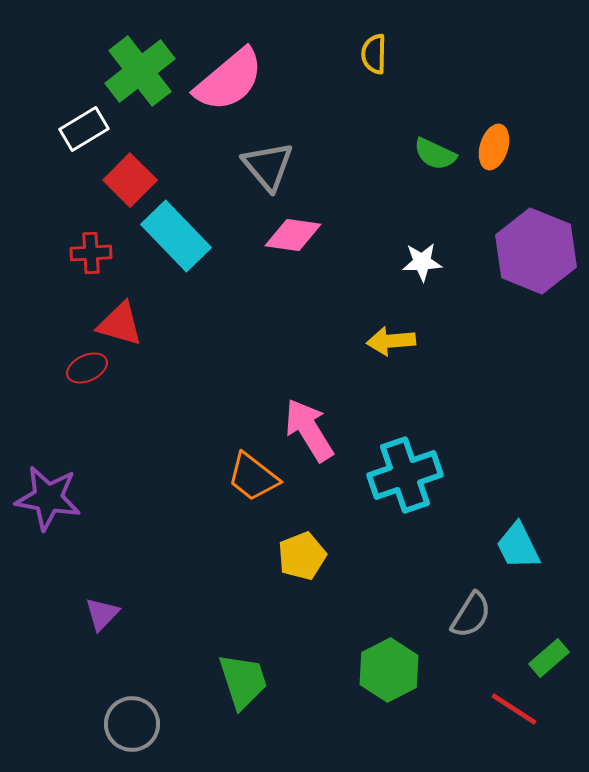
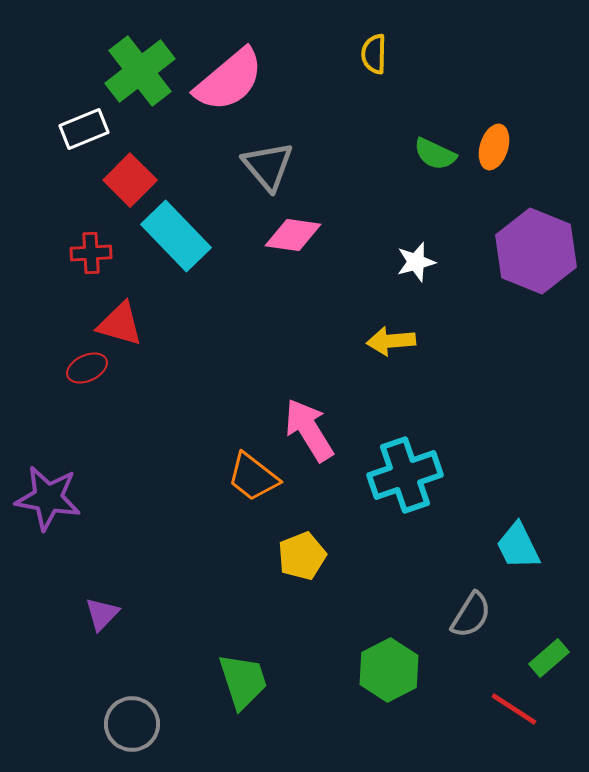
white rectangle: rotated 9 degrees clockwise
white star: moved 6 px left; rotated 12 degrees counterclockwise
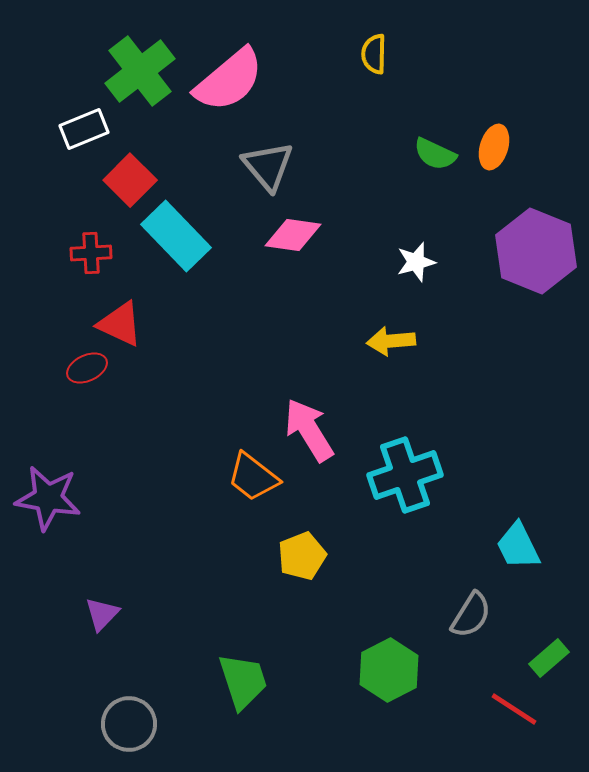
red triangle: rotated 9 degrees clockwise
gray circle: moved 3 px left
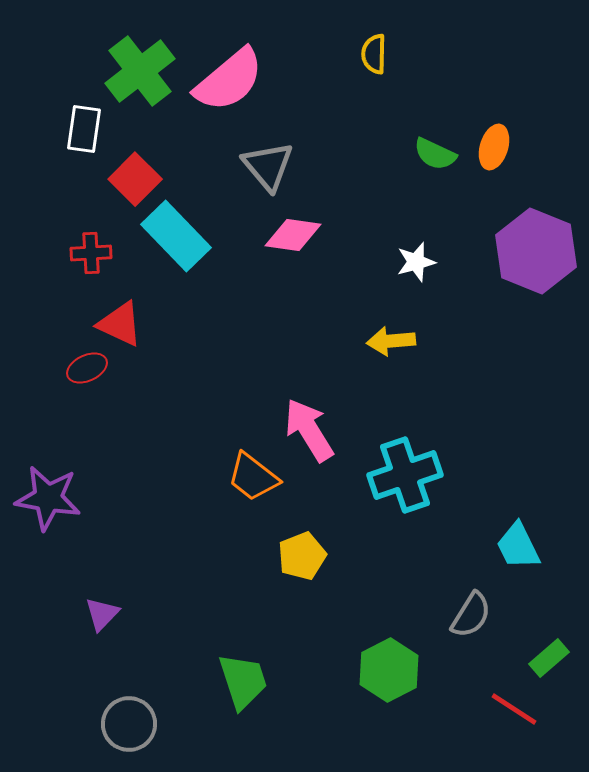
white rectangle: rotated 60 degrees counterclockwise
red square: moved 5 px right, 1 px up
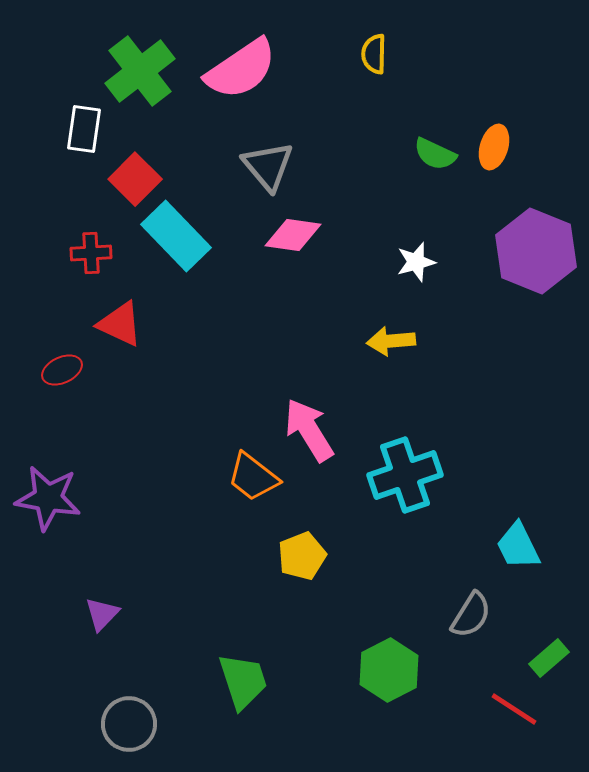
pink semicircle: moved 12 px right, 11 px up; rotated 6 degrees clockwise
red ellipse: moved 25 px left, 2 px down
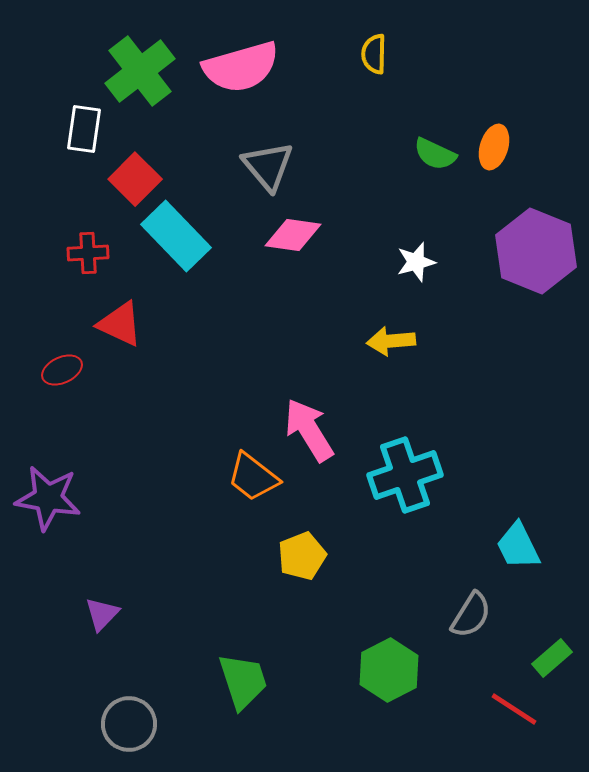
pink semicircle: moved 2 px up; rotated 18 degrees clockwise
red cross: moved 3 px left
green rectangle: moved 3 px right
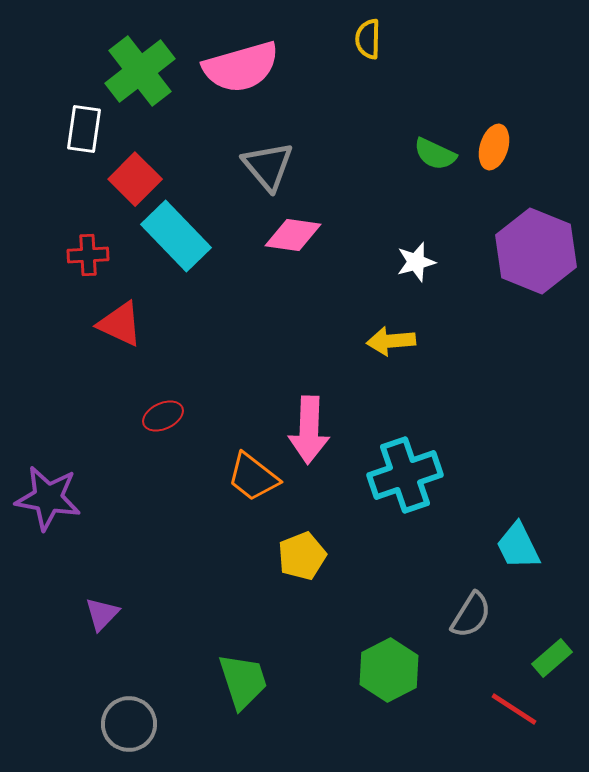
yellow semicircle: moved 6 px left, 15 px up
red cross: moved 2 px down
red ellipse: moved 101 px right, 46 px down
pink arrow: rotated 146 degrees counterclockwise
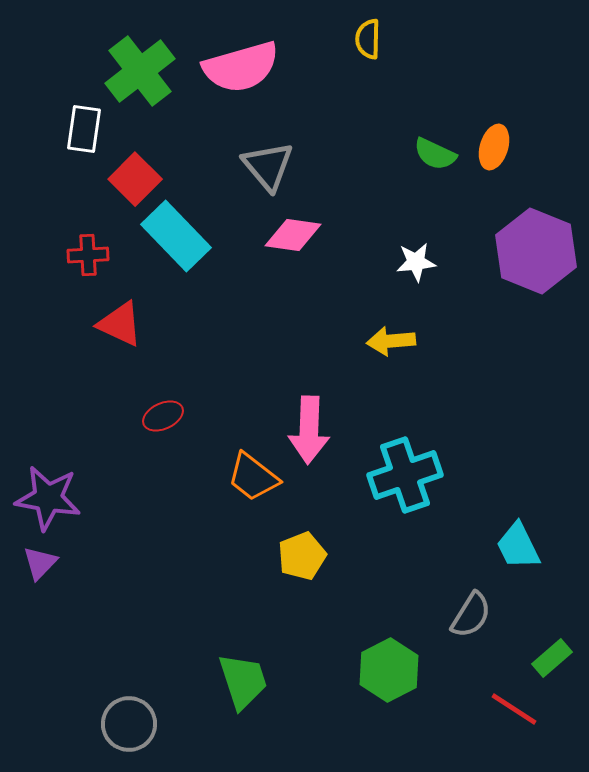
white star: rotated 9 degrees clockwise
purple triangle: moved 62 px left, 51 px up
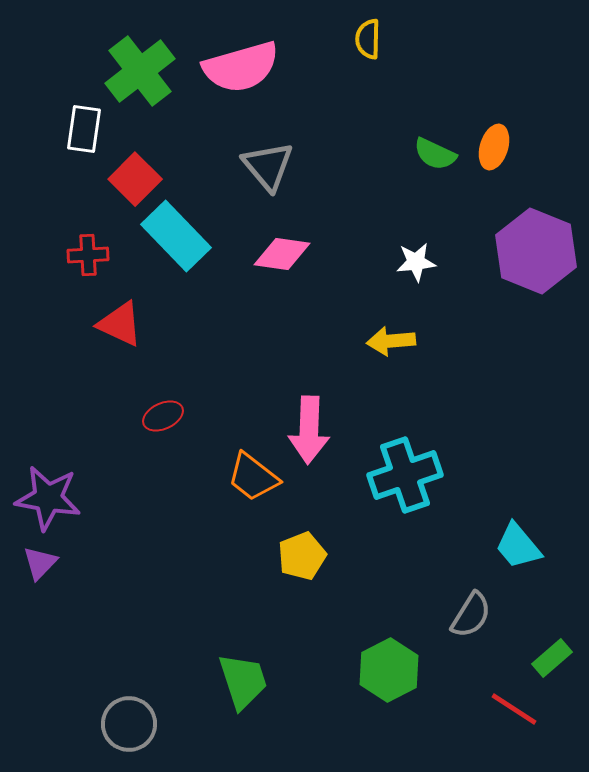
pink diamond: moved 11 px left, 19 px down
cyan trapezoid: rotated 14 degrees counterclockwise
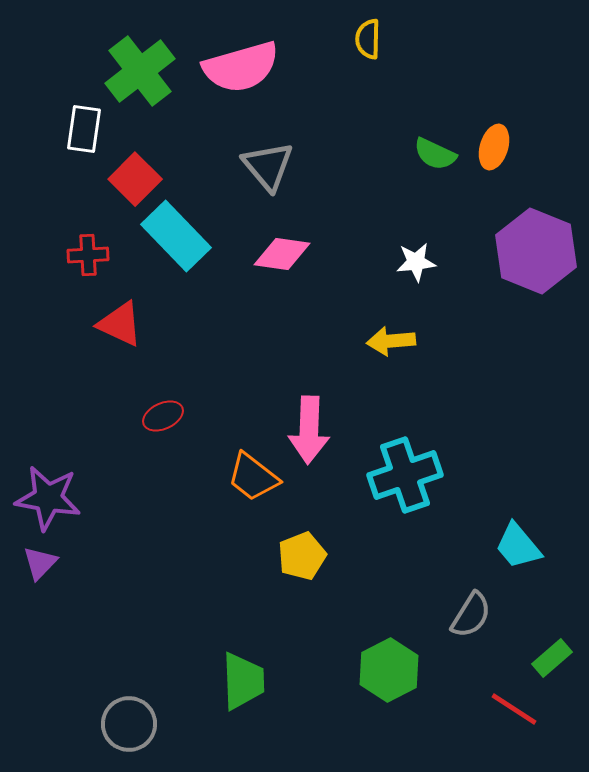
green trapezoid: rotated 16 degrees clockwise
